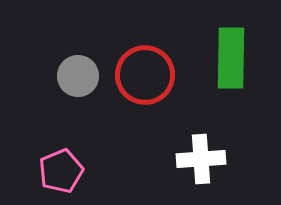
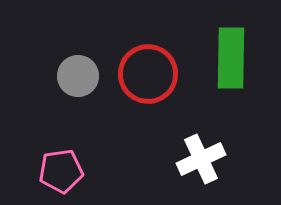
red circle: moved 3 px right, 1 px up
white cross: rotated 21 degrees counterclockwise
pink pentagon: rotated 15 degrees clockwise
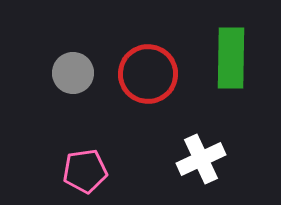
gray circle: moved 5 px left, 3 px up
pink pentagon: moved 24 px right
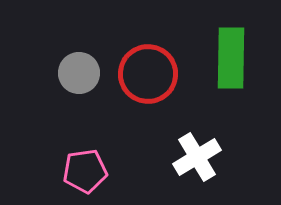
gray circle: moved 6 px right
white cross: moved 4 px left, 2 px up; rotated 6 degrees counterclockwise
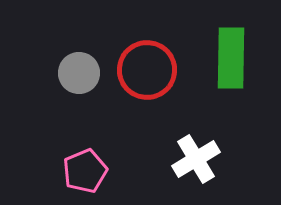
red circle: moved 1 px left, 4 px up
white cross: moved 1 px left, 2 px down
pink pentagon: rotated 15 degrees counterclockwise
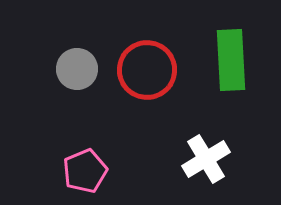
green rectangle: moved 2 px down; rotated 4 degrees counterclockwise
gray circle: moved 2 px left, 4 px up
white cross: moved 10 px right
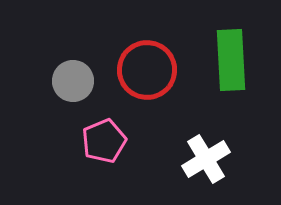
gray circle: moved 4 px left, 12 px down
pink pentagon: moved 19 px right, 30 px up
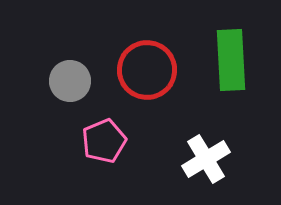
gray circle: moved 3 px left
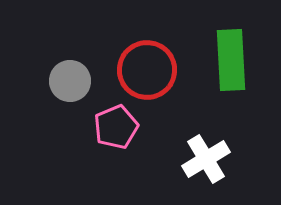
pink pentagon: moved 12 px right, 14 px up
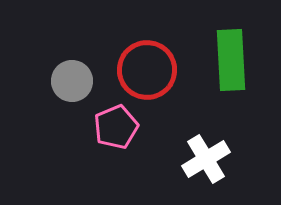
gray circle: moved 2 px right
